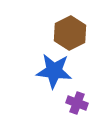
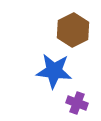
brown hexagon: moved 3 px right, 3 px up
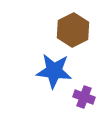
purple cross: moved 7 px right, 6 px up
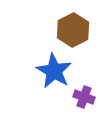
blue star: rotated 24 degrees clockwise
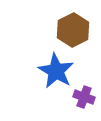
blue star: moved 2 px right
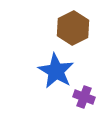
brown hexagon: moved 2 px up
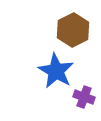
brown hexagon: moved 2 px down
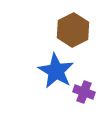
purple cross: moved 5 px up
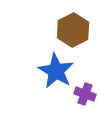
purple cross: moved 1 px right, 2 px down
